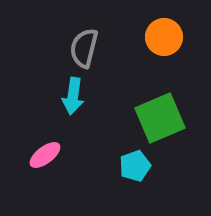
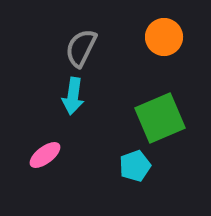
gray semicircle: moved 3 px left; rotated 12 degrees clockwise
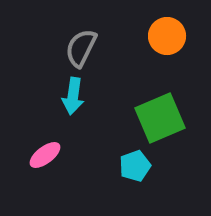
orange circle: moved 3 px right, 1 px up
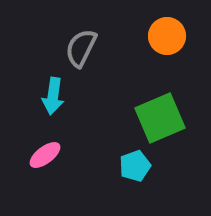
cyan arrow: moved 20 px left
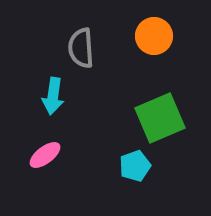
orange circle: moved 13 px left
gray semicircle: rotated 30 degrees counterclockwise
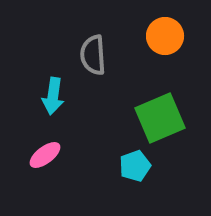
orange circle: moved 11 px right
gray semicircle: moved 12 px right, 7 px down
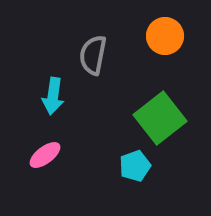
gray semicircle: rotated 15 degrees clockwise
green square: rotated 15 degrees counterclockwise
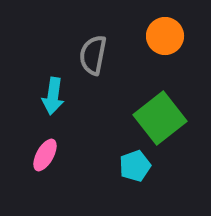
pink ellipse: rotated 24 degrees counterclockwise
